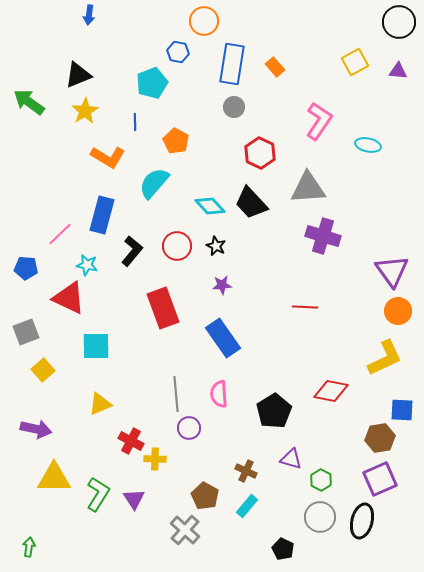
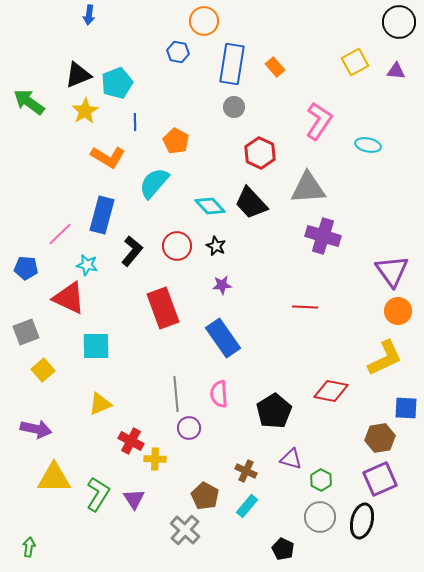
purple triangle at (398, 71): moved 2 px left
cyan pentagon at (152, 83): moved 35 px left
blue square at (402, 410): moved 4 px right, 2 px up
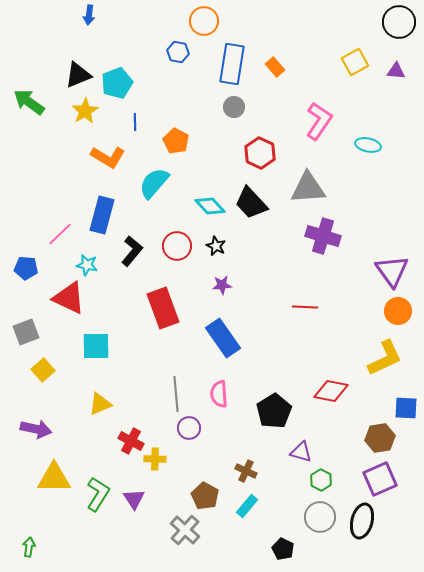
purple triangle at (291, 459): moved 10 px right, 7 px up
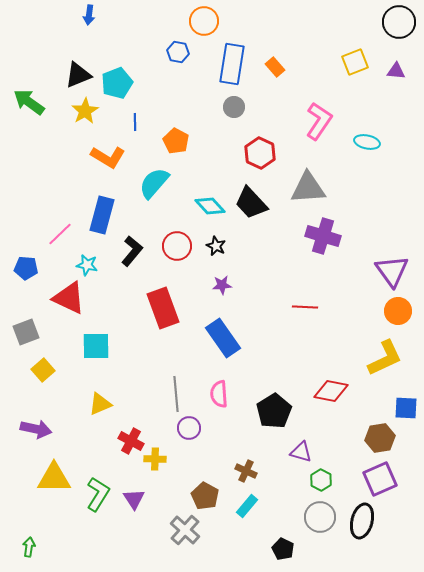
yellow square at (355, 62): rotated 8 degrees clockwise
cyan ellipse at (368, 145): moved 1 px left, 3 px up
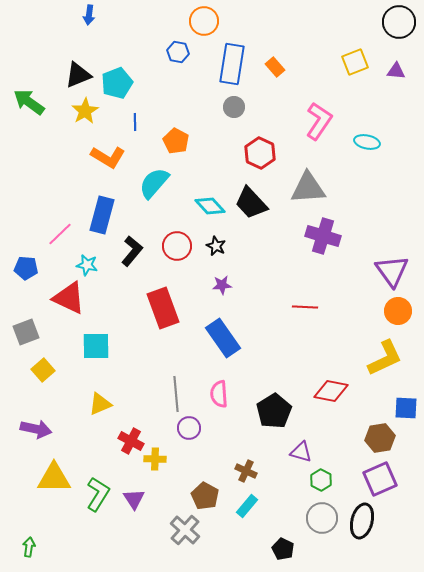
gray circle at (320, 517): moved 2 px right, 1 px down
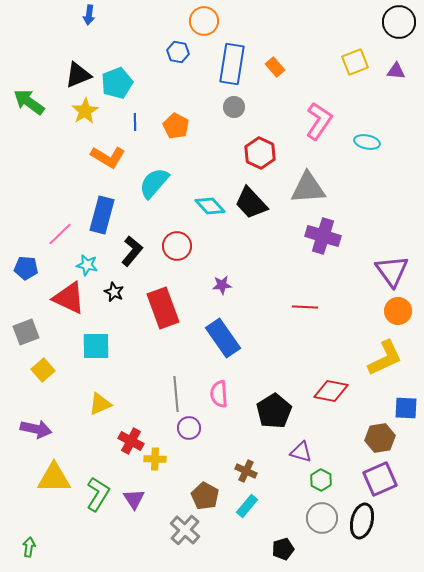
orange pentagon at (176, 141): moved 15 px up
black star at (216, 246): moved 102 px left, 46 px down
black pentagon at (283, 549): rotated 30 degrees clockwise
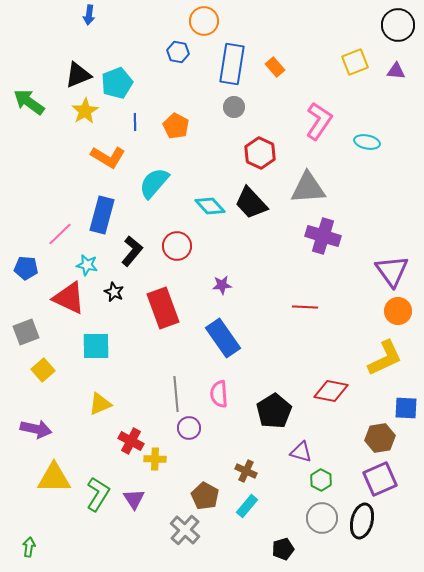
black circle at (399, 22): moved 1 px left, 3 px down
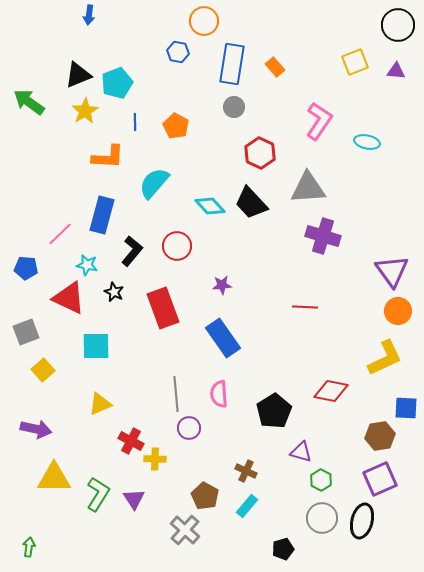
orange L-shape at (108, 157): rotated 28 degrees counterclockwise
brown hexagon at (380, 438): moved 2 px up
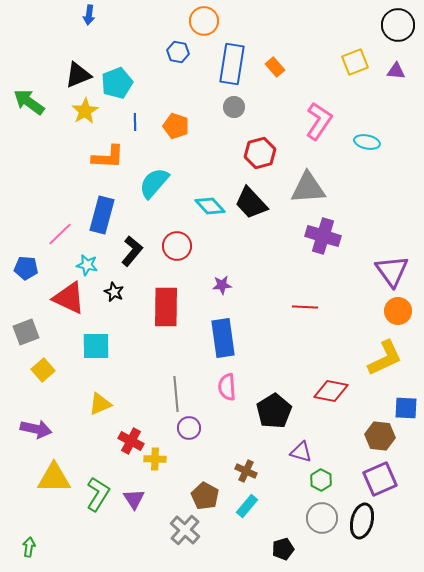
orange pentagon at (176, 126): rotated 10 degrees counterclockwise
red hexagon at (260, 153): rotated 20 degrees clockwise
red rectangle at (163, 308): moved 3 px right, 1 px up; rotated 21 degrees clockwise
blue rectangle at (223, 338): rotated 27 degrees clockwise
pink semicircle at (219, 394): moved 8 px right, 7 px up
brown hexagon at (380, 436): rotated 16 degrees clockwise
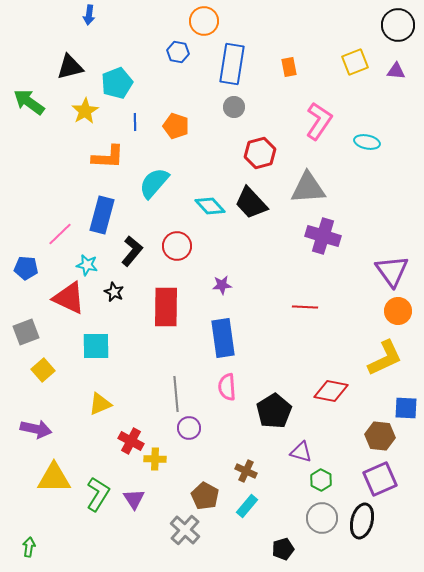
orange rectangle at (275, 67): moved 14 px right; rotated 30 degrees clockwise
black triangle at (78, 75): moved 8 px left, 8 px up; rotated 8 degrees clockwise
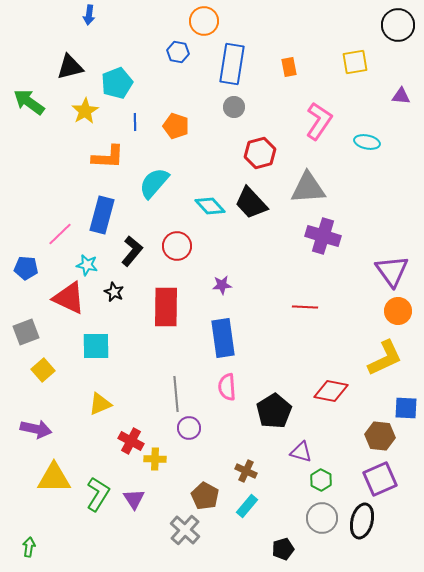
yellow square at (355, 62): rotated 12 degrees clockwise
purple triangle at (396, 71): moved 5 px right, 25 px down
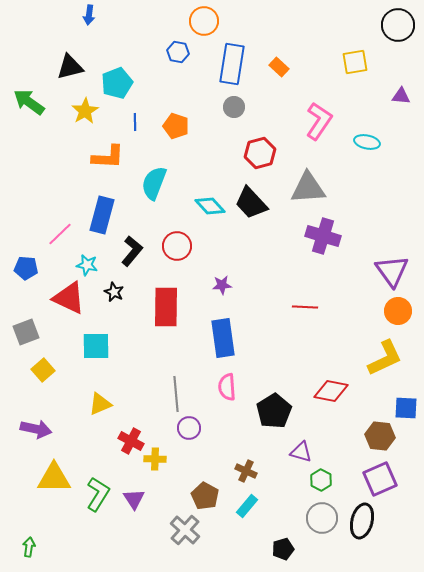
orange rectangle at (289, 67): moved 10 px left; rotated 36 degrees counterclockwise
cyan semicircle at (154, 183): rotated 20 degrees counterclockwise
